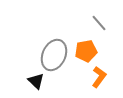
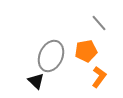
gray ellipse: moved 3 px left, 1 px down
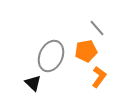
gray line: moved 2 px left, 5 px down
black triangle: moved 3 px left, 2 px down
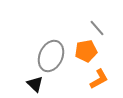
orange L-shape: moved 2 px down; rotated 25 degrees clockwise
black triangle: moved 2 px right, 1 px down
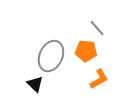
orange pentagon: rotated 15 degrees clockwise
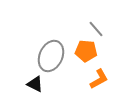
gray line: moved 1 px left, 1 px down
black triangle: rotated 18 degrees counterclockwise
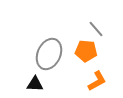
gray ellipse: moved 2 px left, 2 px up
orange L-shape: moved 2 px left, 2 px down
black triangle: rotated 24 degrees counterclockwise
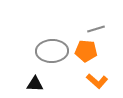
gray line: rotated 66 degrees counterclockwise
gray ellipse: moved 3 px right, 3 px up; rotated 64 degrees clockwise
orange L-shape: rotated 70 degrees clockwise
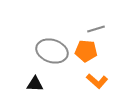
gray ellipse: rotated 20 degrees clockwise
